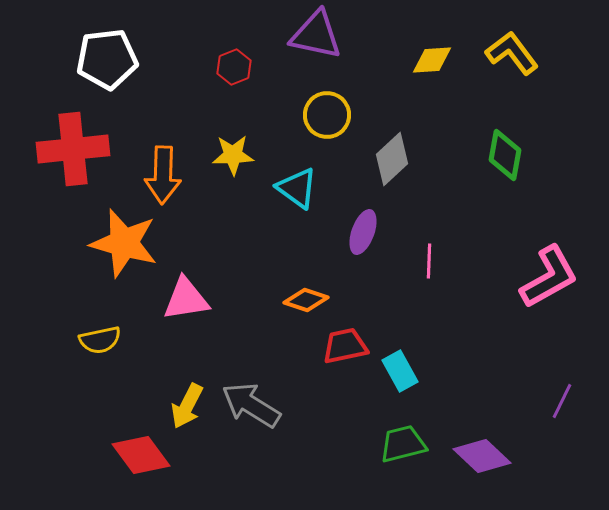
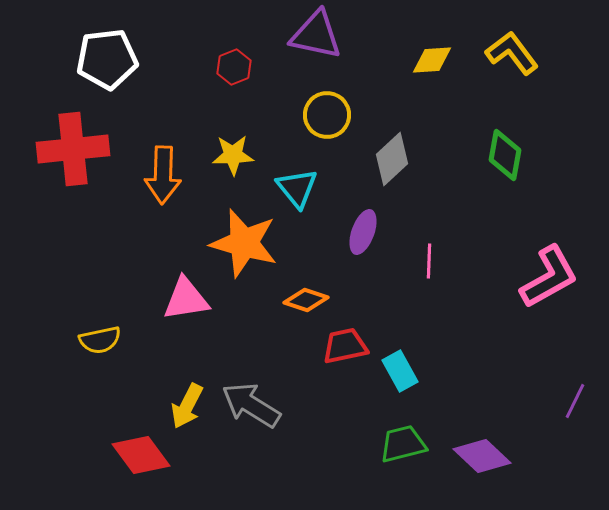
cyan triangle: rotated 15 degrees clockwise
orange star: moved 120 px right
purple line: moved 13 px right
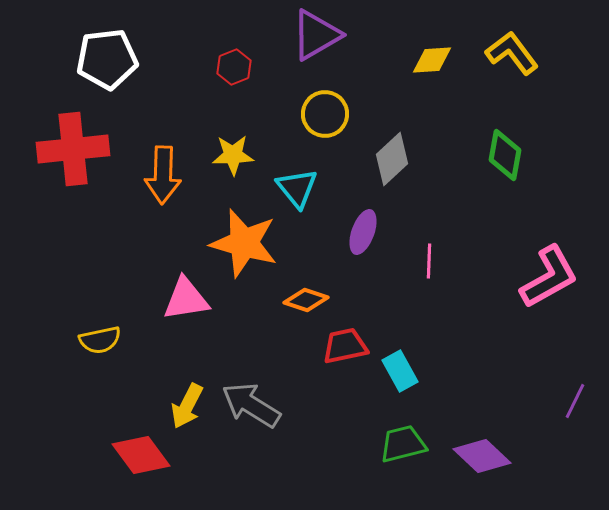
purple triangle: rotated 42 degrees counterclockwise
yellow circle: moved 2 px left, 1 px up
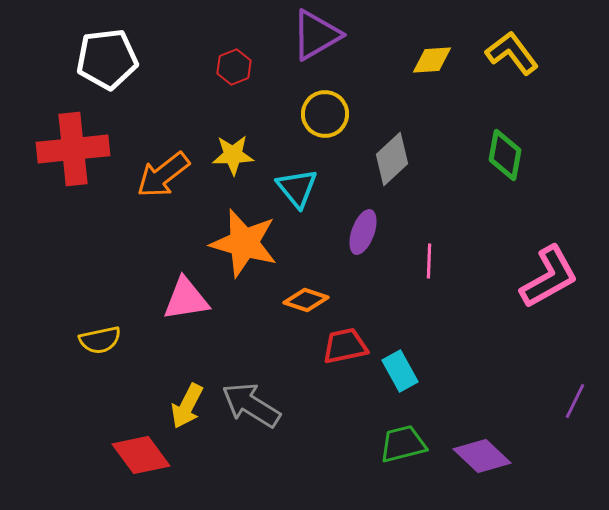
orange arrow: rotated 50 degrees clockwise
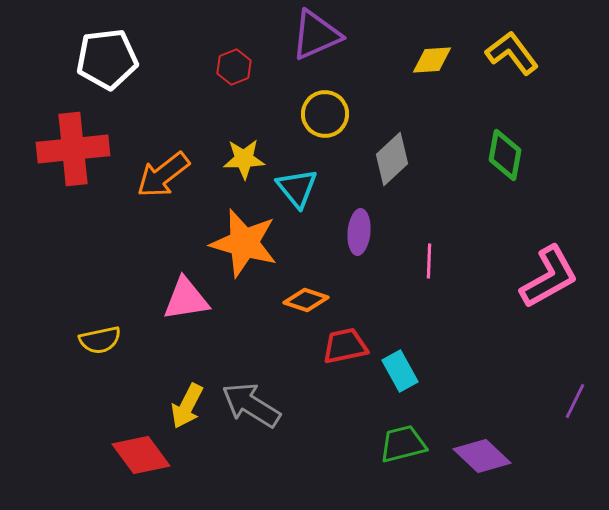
purple triangle: rotated 6 degrees clockwise
yellow star: moved 11 px right, 4 px down
purple ellipse: moved 4 px left; rotated 15 degrees counterclockwise
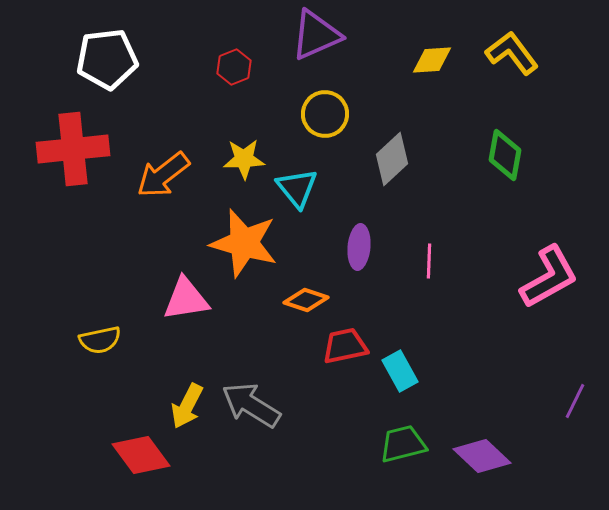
purple ellipse: moved 15 px down
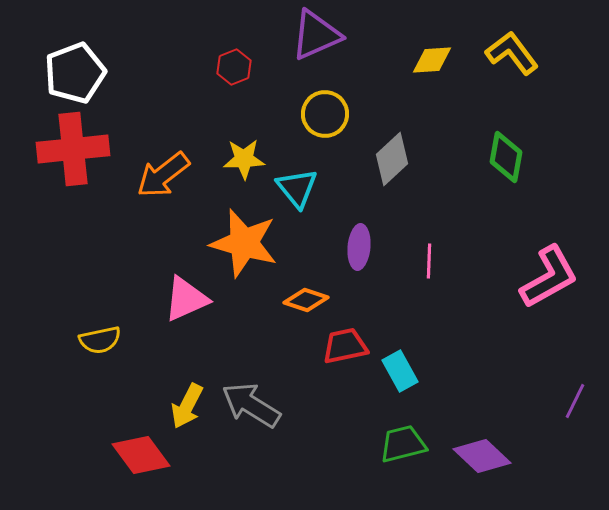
white pentagon: moved 32 px left, 14 px down; rotated 14 degrees counterclockwise
green diamond: moved 1 px right, 2 px down
pink triangle: rotated 15 degrees counterclockwise
